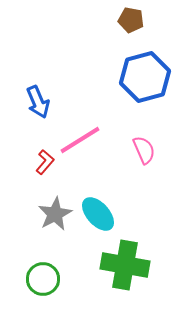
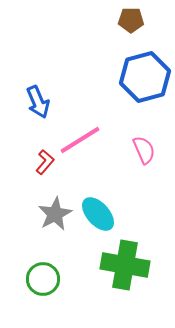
brown pentagon: rotated 10 degrees counterclockwise
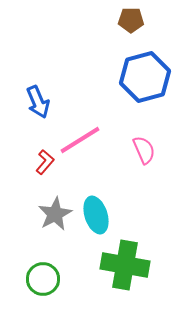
cyan ellipse: moved 2 px left, 1 px down; rotated 24 degrees clockwise
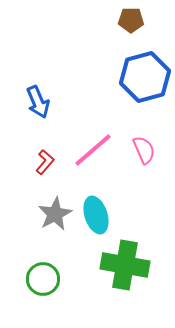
pink line: moved 13 px right, 10 px down; rotated 9 degrees counterclockwise
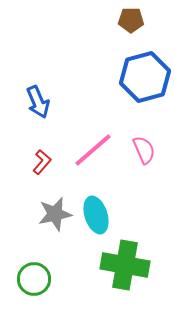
red L-shape: moved 3 px left
gray star: rotated 16 degrees clockwise
green circle: moved 9 px left
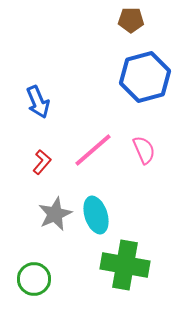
gray star: rotated 12 degrees counterclockwise
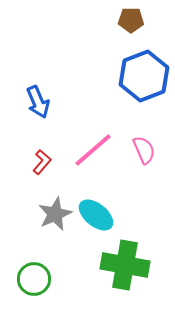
blue hexagon: moved 1 px left, 1 px up; rotated 6 degrees counterclockwise
cyan ellipse: rotated 33 degrees counterclockwise
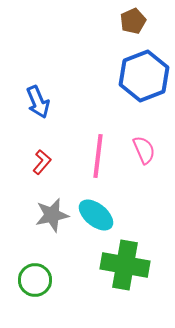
brown pentagon: moved 2 px right, 1 px down; rotated 25 degrees counterclockwise
pink line: moved 5 px right, 6 px down; rotated 42 degrees counterclockwise
gray star: moved 3 px left, 1 px down; rotated 12 degrees clockwise
green circle: moved 1 px right, 1 px down
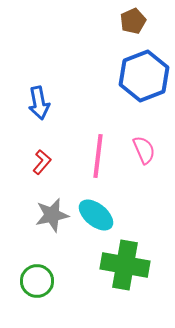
blue arrow: moved 1 px right, 1 px down; rotated 12 degrees clockwise
green circle: moved 2 px right, 1 px down
